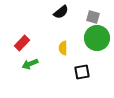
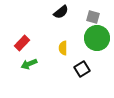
green arrow: moved 1 px left
black square: moved 3 px up; rotated 21 degrees counterclockwise
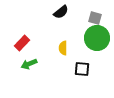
gray square: moved 2 px right, 1 px down
black square: rotated 35 degrees clockwise
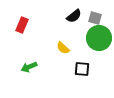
black semicircle: moved 13 px right, 4 px down
green circle: moved 2 px right
red rectangle: moved 18 px up; rotated 21 degrees counterclockwise
yellow semicircle: rotated 48 degrees counterclockwise
green arrow: moved 3 px down
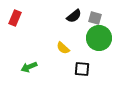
red rectangle: moved 7 px left, 7 px up
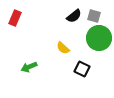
gray square: moved 1 px left, 2 px up
black square: rotated 21 degrees clockwise
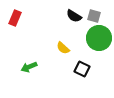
black semicircle: rotated 70 degrees clockwise
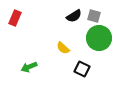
black semicircle: rotated 63 degrees counterclockwise
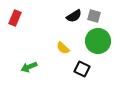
green circle: moved 1 px left, 3 px down
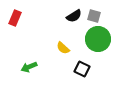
green circle: moved 2 px up
